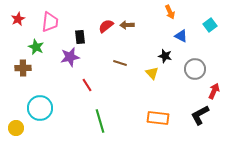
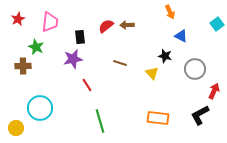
cyan square: moved 7 px right, 1 px up
purple star: moved 3 px right, 2 px down
brown cross: moved 2 px up
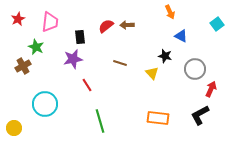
brown cross: rotated 28 degrees counterclockwise
red arrow: moved 3 px left, 2 px up
cyan circle: moved 5 px right, 4 px up
yellow circle: moved 2 px left
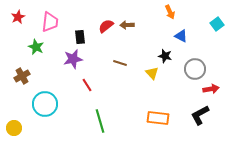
red star: moved 2 px up
brown cross: moved 1 px left, 10 px down
red arrow: rotated 56 degrees clockwise
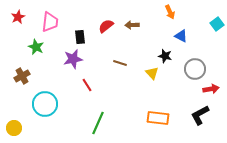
brown arrow: moved 5 px right
green line: moved 2 px left, 2 px down; rotated 40 degrees clockwise
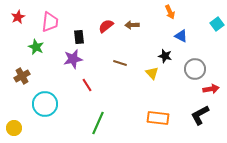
black rectangle: moved 1 px left
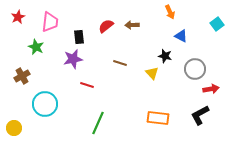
red line: rotated 40 degrees counterclockwise
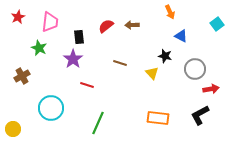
green star: moved 3 px right, 1 px down
purple star: rotated 24 degrees counterclockwise
cyan circle: moved 6 px right, 4 px down
yellow circle: moved 1 px left, 1 px down
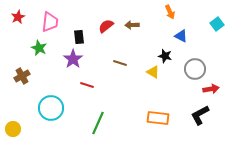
yellow triangle: moved 1 px right, 1 px up; rotated 16 degrees counterclockwise
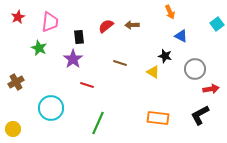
brown cross: moved 6 px left, 6 px down
